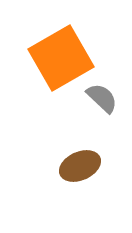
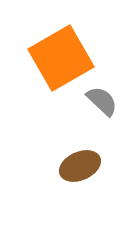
gray semicircle: moved 3 px down
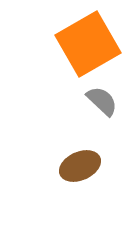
orange square: moved 27 px right, 14 px up
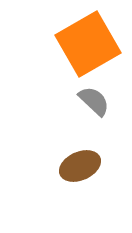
gray semicircle: moved 8 px left
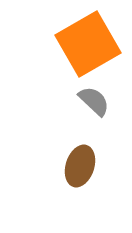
brown ellipse: rotated 48 degrees counterclockwise
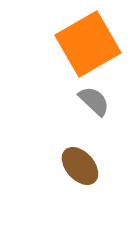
brown ellipse: rotated 60 degrees counterclockwise
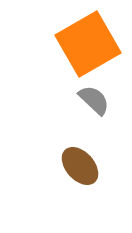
gray semicircle: moved 1 px up
